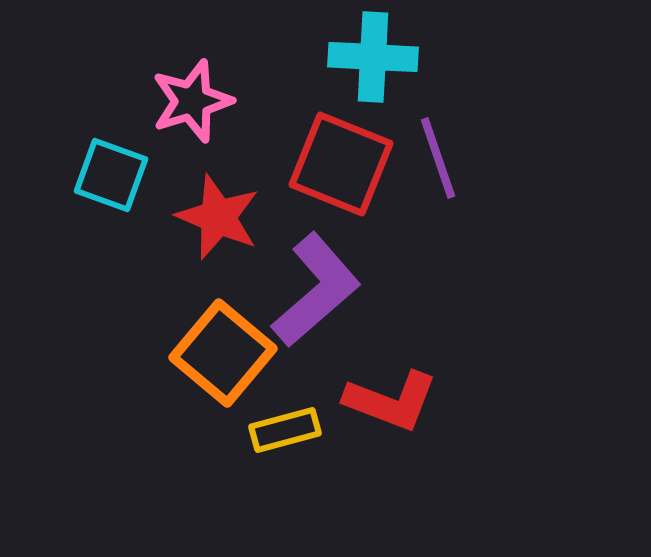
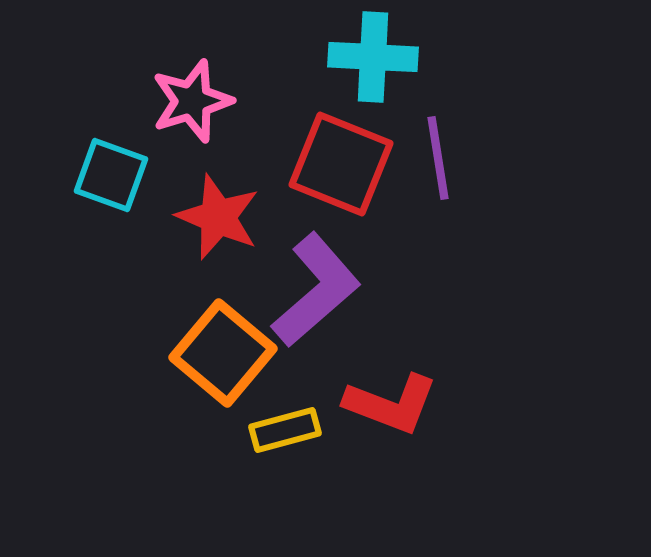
purple line: rotated 10 degrees clockwise
red L-shape: moved 3 px down
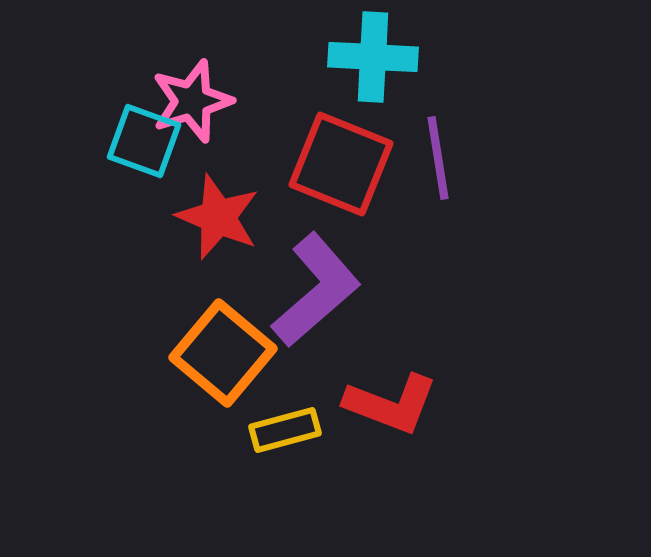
cyan square: moved 33 px right, 34 px up
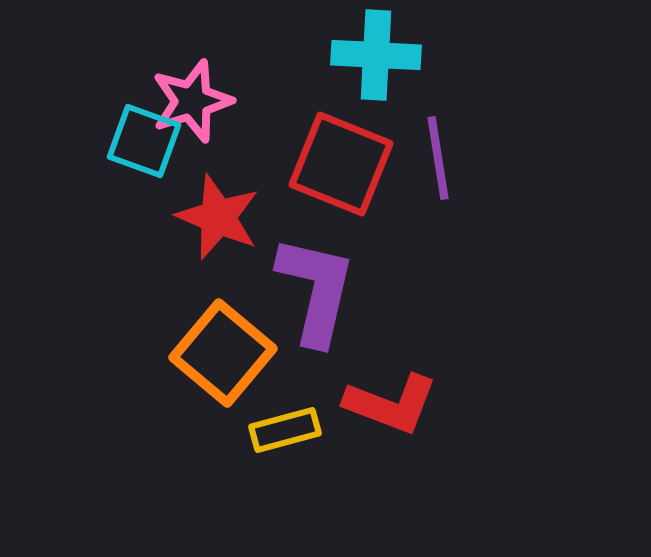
cyan cross: moved 3 px right, 2 px up
purple L-shape: rotated 36 degrees counterclockwise
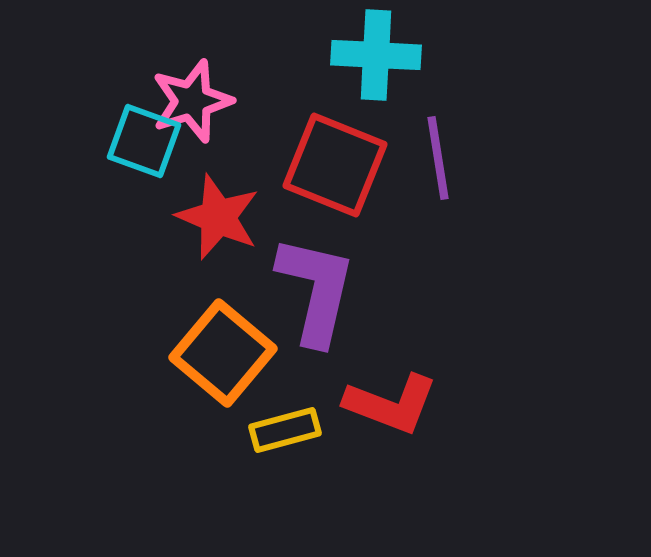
red square: moved 6 px left, 1 px down
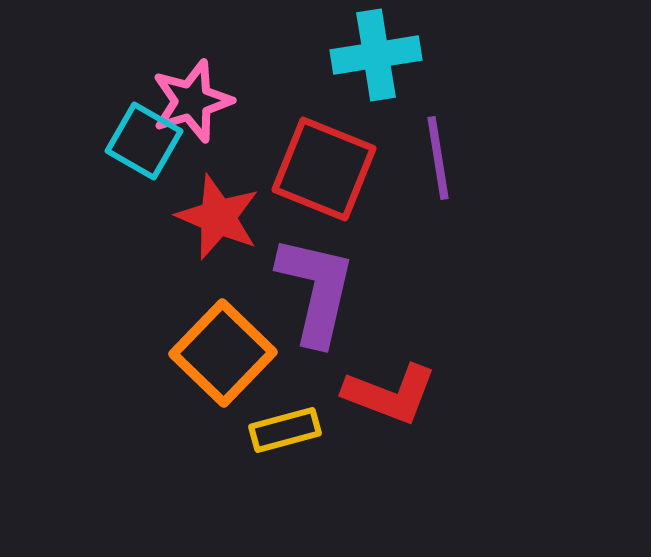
cyan cross: rotated 12 degrees counterclockwise
cyan square: rotated 10 degrees clockwise
red square: moved 11 px left, 4 px down
orange square: rotated 4 degrees clockwise
red L-shape: moved 1 px left, 10 px up
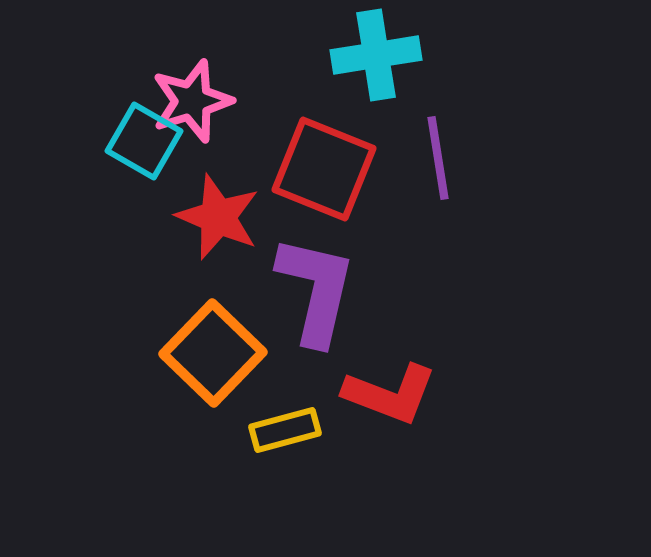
orange square: moved 10 px left
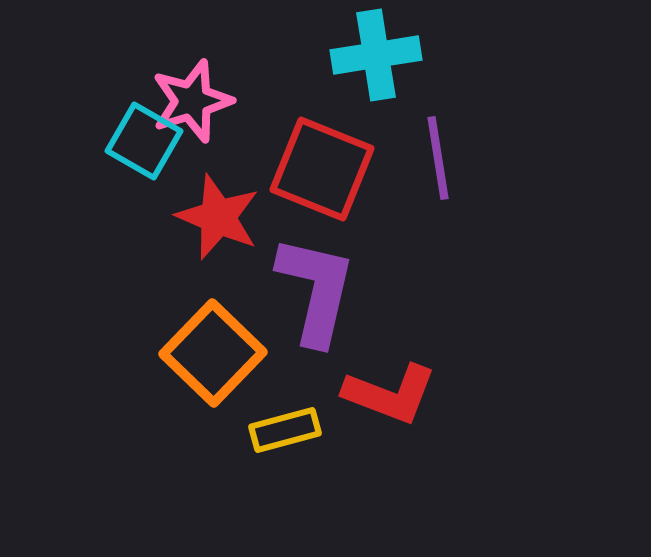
red square: moved 2 px left
